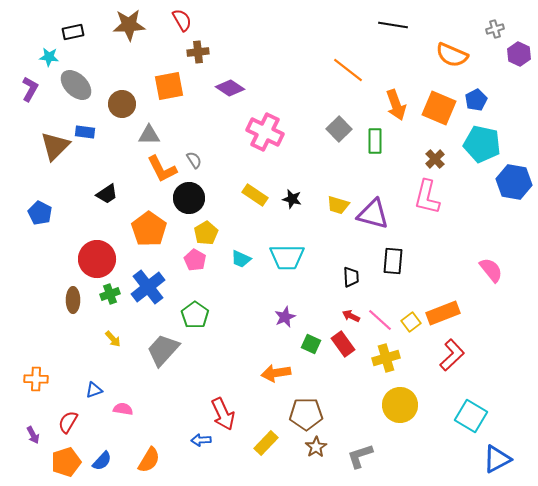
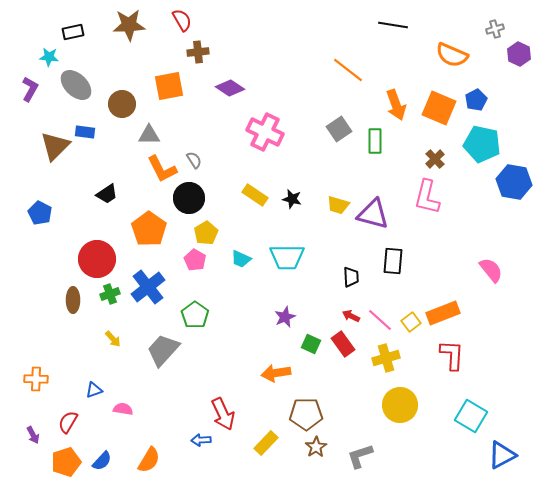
gray square at (339, 129): rotated 10 degrees clockwise
red L-shape at (452, 355): rotated 44 degrees counterclockwise
blue triangle at (497, 459): moved 5 px right, 4 px up
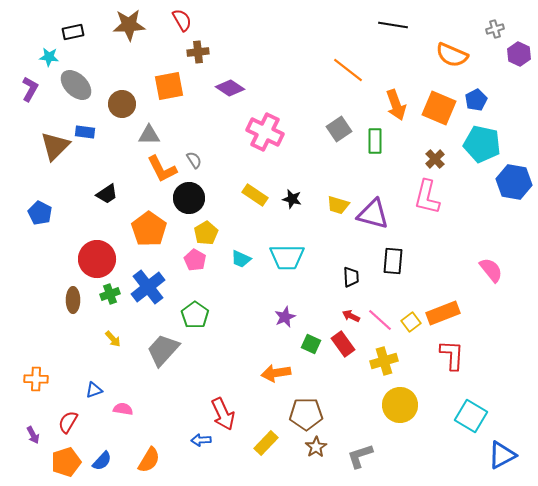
yellow cross at (386, 358): moved 2 px left, 3 px down
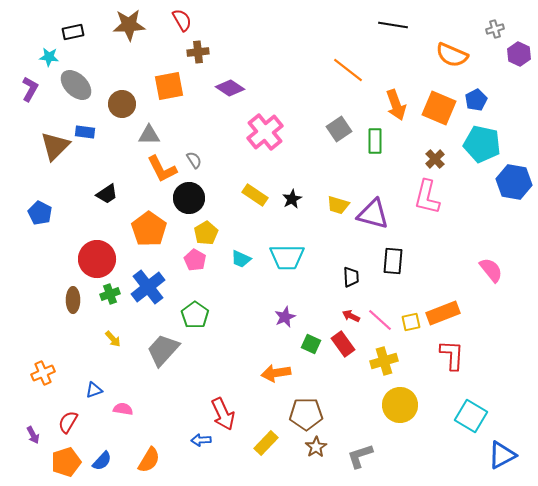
pink cross at (265, 132): rotated 24 degrees clockwise
black star at (292, 199): rotated 30 degrees clockwise
yellow square at (411, 322): rotated 24 degrees clockwise
orange cross at (36, 379): moved 7 px right, 6 px up; rotated 25 degrees counterclockwise
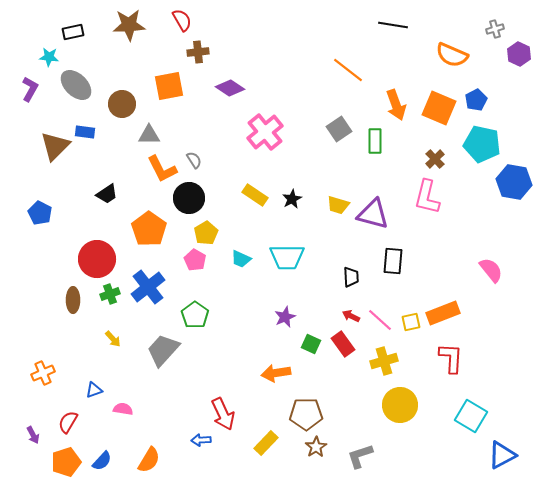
red L-shape at (452, 355): moved 1 px left, 3 px down
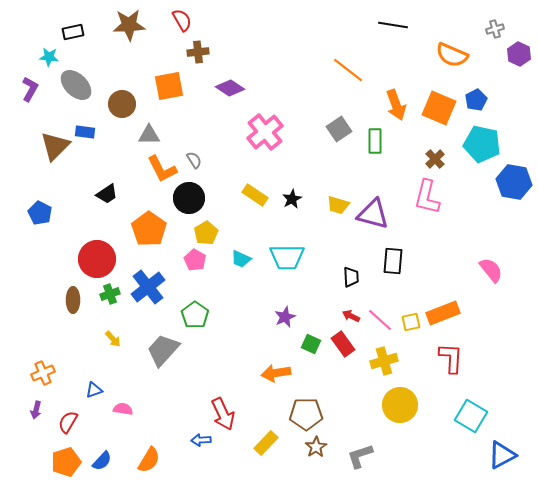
purple arrow at (33, 435): moved 3 px right, 25 px up; rotated 42 degrees clockwise
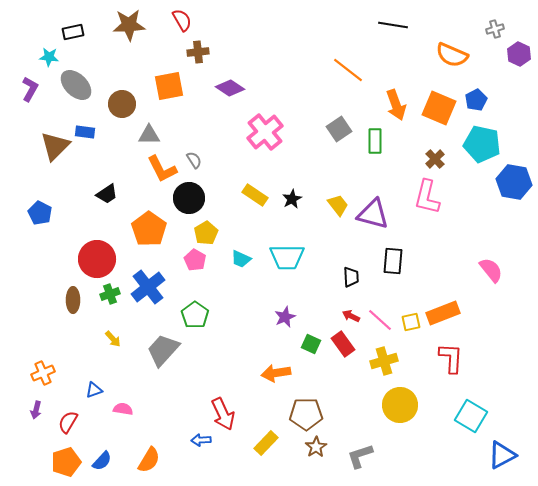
yellow trapezoid at (338, 205): rotated 145 degrees counterclockwise
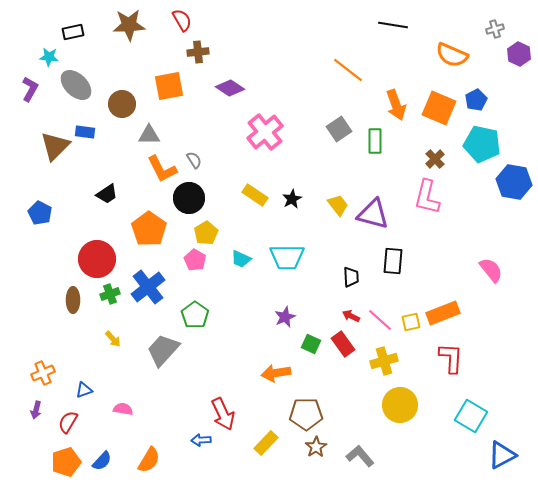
blue triangle at (94, 390): moved 10 px left
gray L-shape at (360, 456): rotated 68 degrees clockwise
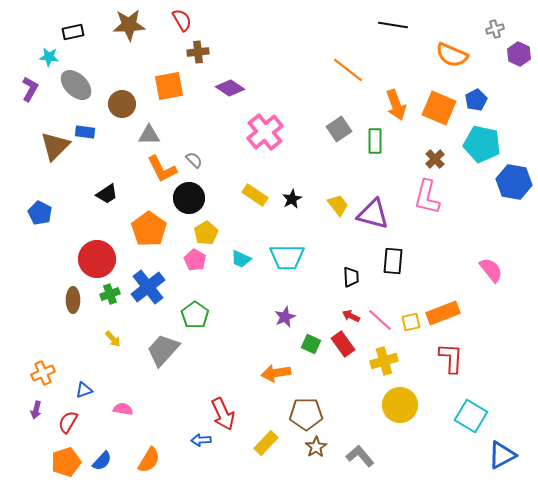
gray semicircle at (194, 160): rotated 12 degrees counterclockwise
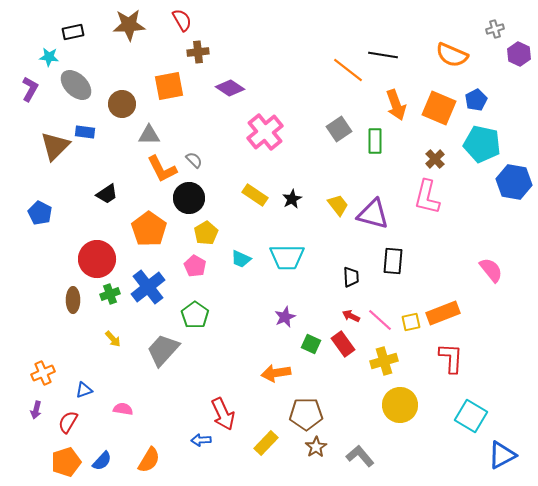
black line at (393, 25): moved 10 px left, 30 px down
pink pentagon at (195, 260): moved 6 px down
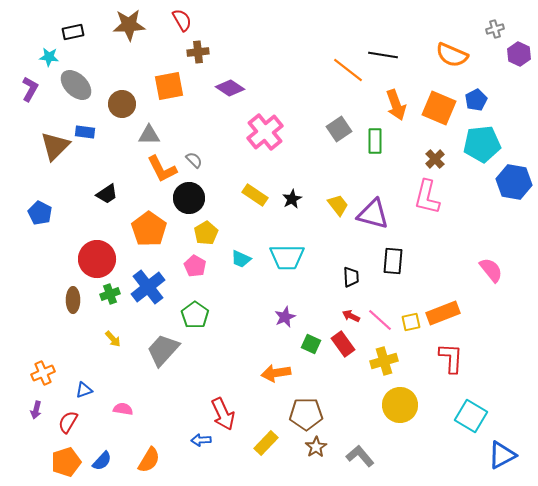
cyan pentagon at (482, 144): rotated 18 degrees counterclockwise
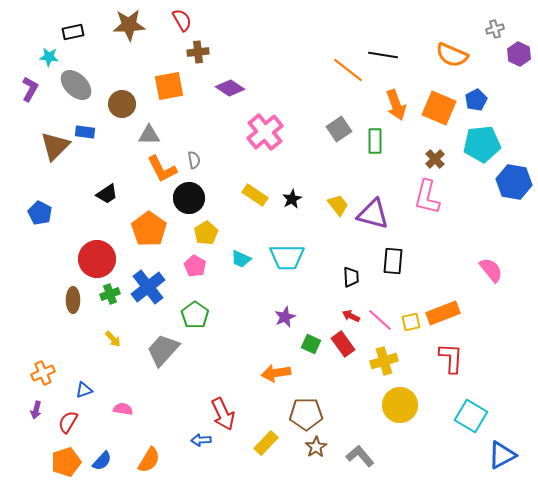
gray semicircle at (194, 160): rotated 36 degrees clockwise
